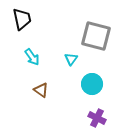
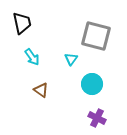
black trapezoid: moved 4 px down
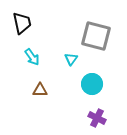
brown triangle: moved 1 px left; rotated 35 degrees counterclockwise
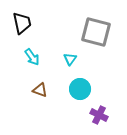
gray square: moved 4 px up
cyan triangle: moved 1 px left
cyan circle: moved 12 px left, 5 px down
brown triangle: rotated 21 degrees clockwise
purple cross: moved 2 px right, 3 px up
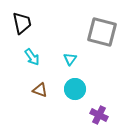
gray square: moved 6 px right
cyan circle: moved 5 px left
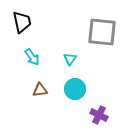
black trapezoid: moved 1 px up
gray square: rotated 8 degrees counterclockwise
brown triangle: rotated 28 degrees counterclockwise
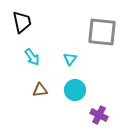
cyan circle: moved 1 px down
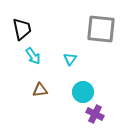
black trapezoid: moved 7 px down
gray square: moved 1 px left, 3 px up
cyan arrow: moved 1 px right, 1 px up
cyan circle: moved 8 px right, 2 px down
purple cross: moved 4 px left, 1 px up
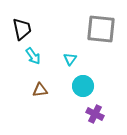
cyan circle: moved 6 px up
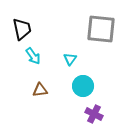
purple cross: moved 1 px left
